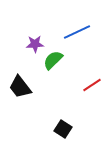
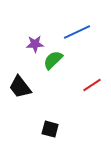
black square: moved 13 px left; rotated 18 degrees counterclockwise
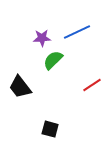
purple star: moved 7 px right, 6 px up
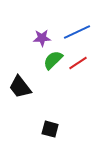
red line: moved 14 px left, 22 px up
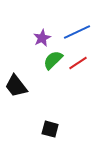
purple star: rotated 24 degrees counterclockwise
black trapezoid: moved 4 px left, 1 px up
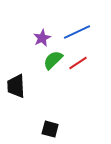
black trapezoid: rotated 35 degrees clockwise
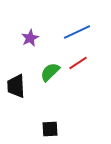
purple star: moved 12 px left
green semicircle: moved 3 px left, 12 px down
black square: rotated 18 degrees counterclockwise
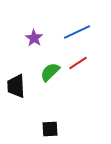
purple star: moved 4 px right; rotated 12 degrees counterclockwise
